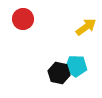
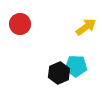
red circle: moved 3 px left, 5 px down
black hexagon: rotated 25 degrees clockwise
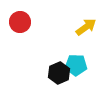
red circle: moved 2 px up
cyan pentagon: moved 1 px up
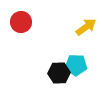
red circle: moved 1 px right
black hexagon: rotated 20 degrees clockwise
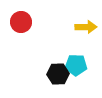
yellow arrow: rotated 35 degrees clockwise
black hexagon: moved 1 px left, 1 px down
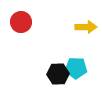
cyan pentagon: moved 3 px down
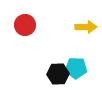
red circle: moved 4 px right, 3 px down
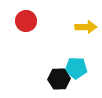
red circle: moved 1 px right, 4 px up
black hexagon: moved 1 px right, 5 px down
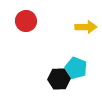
cyan pentagon: rotated 20 degrees clockwise
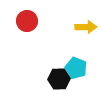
red circle: moved 1 px right
